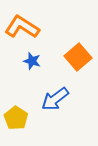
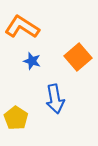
blue arrow: rotated 64 degrees counterclockwise
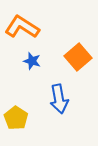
blue arrow: moved 4 px right
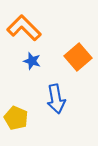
orange L-shape: moved 2 px right, 1 px down; rotated 12 degrees clockwise
blue arrow: moved 3 px left
yellow pentagon: rotated 10 degrees counterclockwise
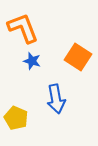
orange L-shape: moved 1 px left; rotated 24 degrees clockwise
orange square: rotated 16 degrees counterclockwise
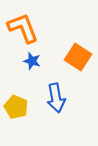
blue arrow: moved 1 px up
yellow pentagon: moved 11 px up
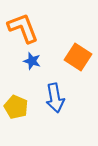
blue arrow: moved 1 px left
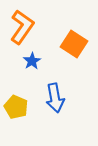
orange L-shape: moved 1 px left, 1 px up; rotated 56 degrees clockwise
orange square: moved 4 px left, 13 px up
blue star: rotated 24 degrees clockwise
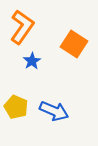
blue arrow: moved 1 px left, 13 px down; rotated 56 degrees counterclockwise
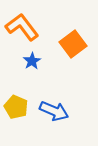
orange L-shape: rotated 72 degrees counterclockwise
orange square: moved 1 px left; rotated 20 degrees clockwise
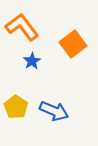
yellow pentagon: rotated 10 degrees clockwise
